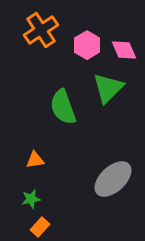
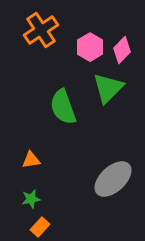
pink hexagon: moved 3 px right, 2 px down
pink diamond: moved 2 px left; rotated 68 degrees clockwise
orange triangle: moved 4 px left
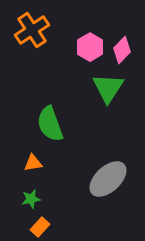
orange cross: moved 9 px left
green triangle: rotated 12 degrees counterclockwise
green semicircle: moved 13 px left, 17 px down
orange triangle: moved 2 px right, 3 px down
gray ellipse: moved 5 px left
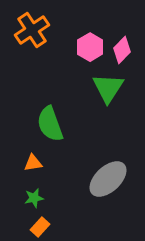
green star: moved 3 px right, 1 px up
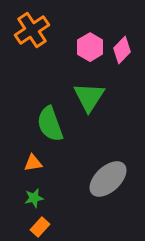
green triangle: moved 19 px left, 9 px down
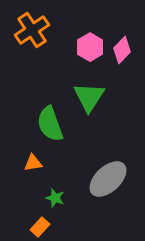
green star: moved 21 px right; rotated 30 degrees clockwise
